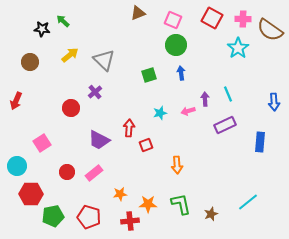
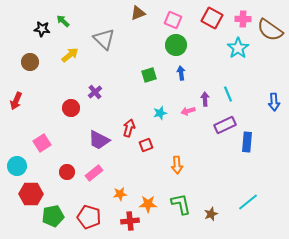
gray triangle at (104, 60): moved 21 px up
red arrow at (129, 128): rotated 12 degrees clockwise
blue rectangle at (260, 142): moved 13 px left
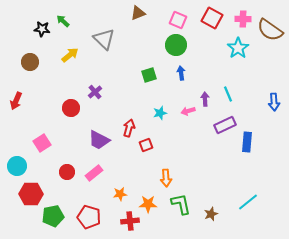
pink square at (173, 20): moved 5 px right
orange arrow at (177, 165): moved 11 px left, 13 px down
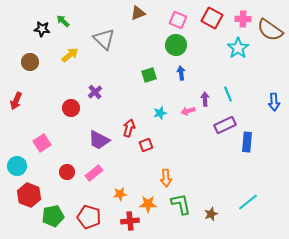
red hexagon at (31, 194): moved 2 px left, 1 px down; rotated 20 degrees clockwise
